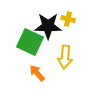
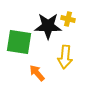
green square: moved 11 px left; rotated 16 degrees counterclockwise
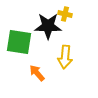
yellow cross: moved 3 px left, 5 px up
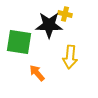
black star: moved 1 px right, 1 px up
yellow arrow: moved 5 px right
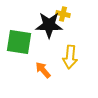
yellow cross: moved 2 px left
orange arrow: moved 6 px right, 3 px up
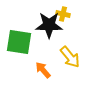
yellow arrow: rotated 45 degrees counterclockwise
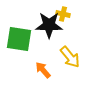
green square: moved 3 px up
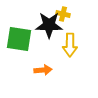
yellow arrow: moved 12 px up; rotated 40 degrees clockwise
orange arrow: rotated 126 degrees clockwise
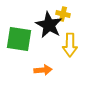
black star: rotated 28 degrees clockwise
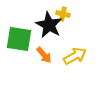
yellow arrow: moved 5 px right, 11 px down; rotated 120 degrees counterclockwise
orange arrow: moved 1 px right, 15 px up; rotated 54 degrees clockwise
